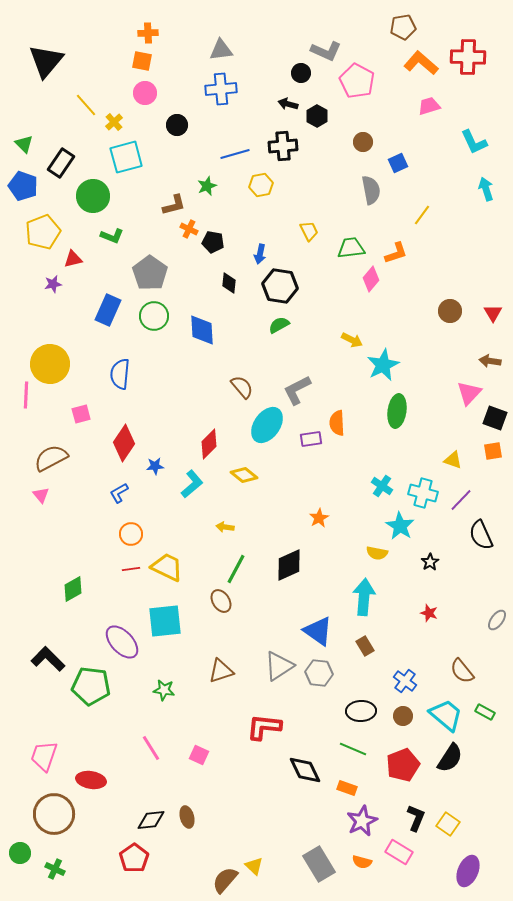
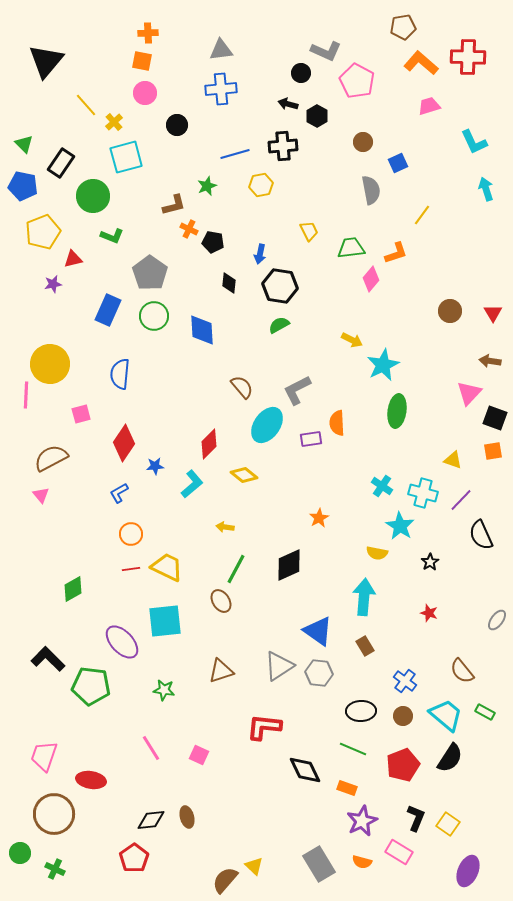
blue pentagon at (23, 186): rotated 8 degrees counterclockwise
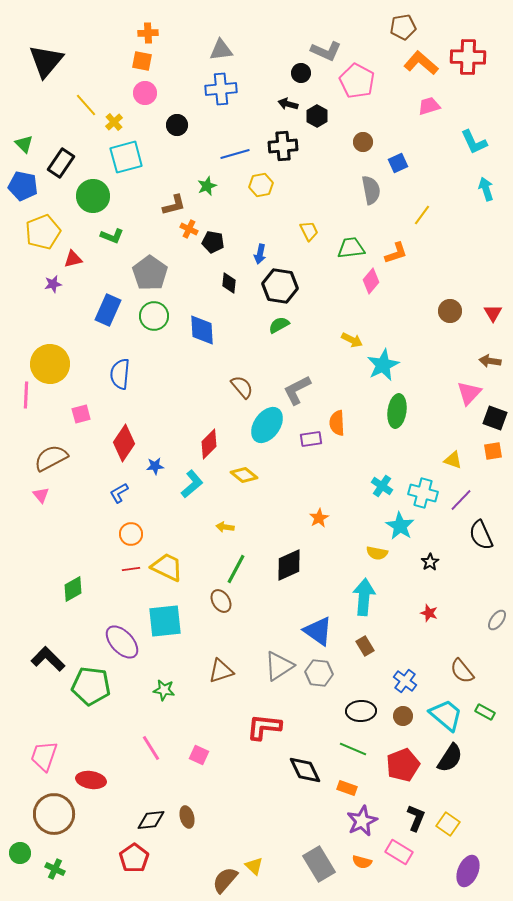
pink diamond at (371, 279): moved 2 px down
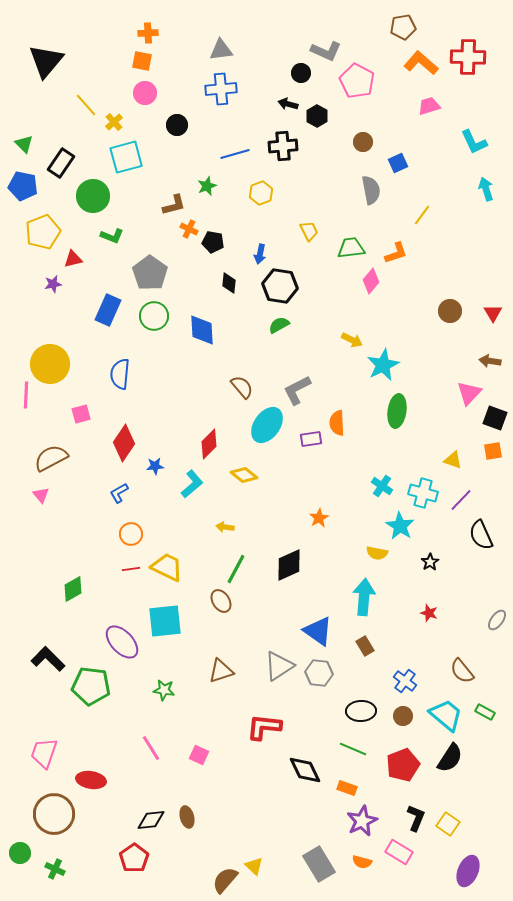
yellow hexagon at (261, 185): moved 8 px down; rotated 10 degrees counterclockwise
pink trapezoid at (44, 756): moved 3 px up
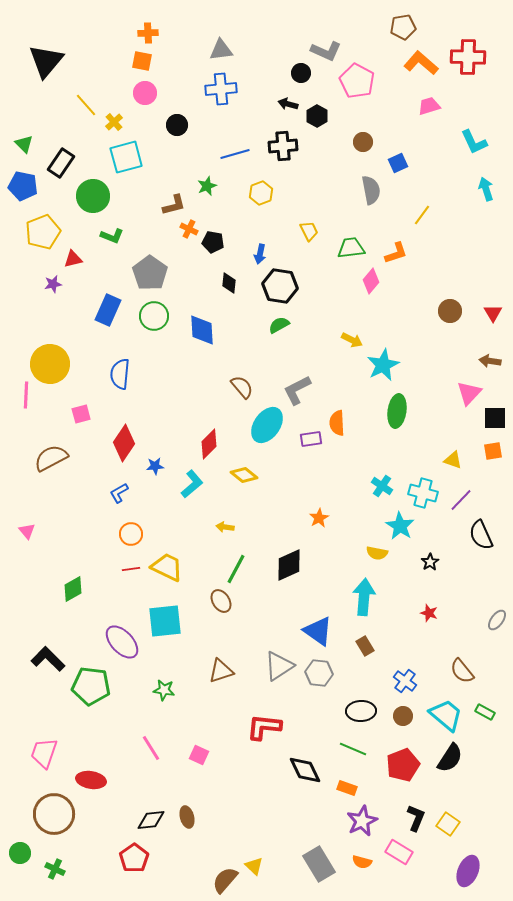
black square at (495, 418): rotated 20 degrees counterclockwise
pink triangle at (41, 495): moved 14 px left, 36 px down
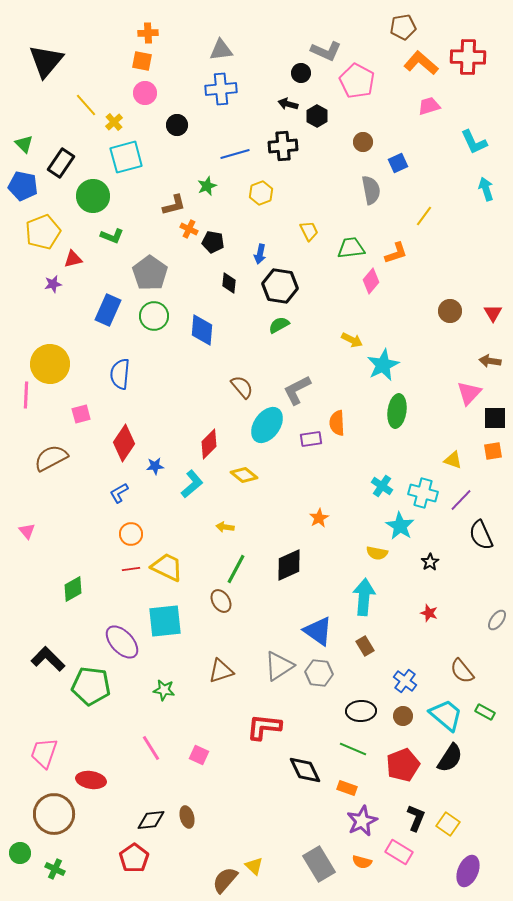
yellow line at (422, 215): moved 2 px right, 1 px down
blue diamond at (202, 330): rotated 8 degrees clockwise
